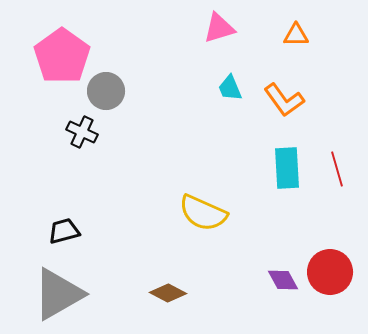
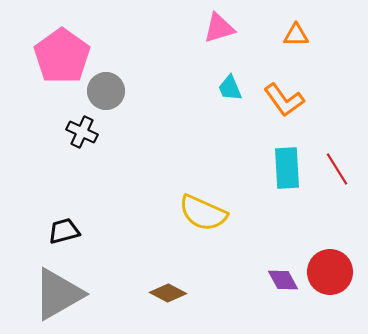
red line: rotated 16 degrees counterclockwise
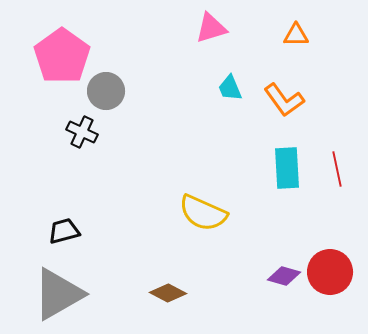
pink triangle: moved 8 px left
red line: rotated 20 degrees clockwise
purple diamond: moved 1 px right, 4 px up; rotated 44 degrees counterclockwise
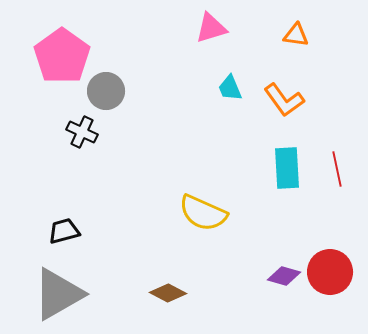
orange triangle: rotated 8 degrees clockwise
